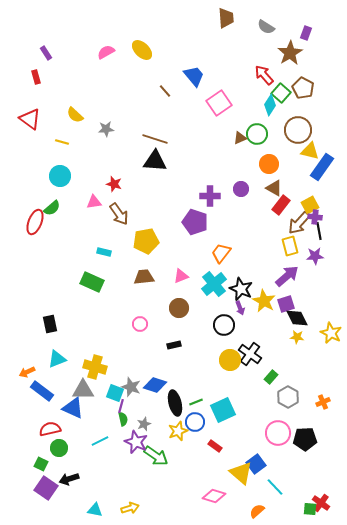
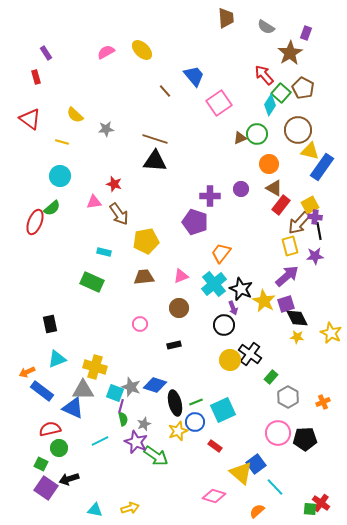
purple arrow at (240, 308): moved 7 px left
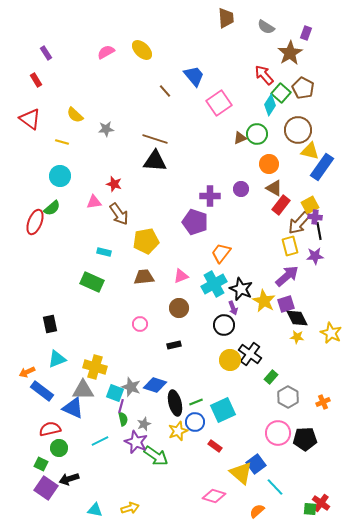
red rectangle at (36, 77): moved 3 px down; rotated 16 degrees counterclockwise
cyan cross at (214, 284): rotated 10 degrees clockwise
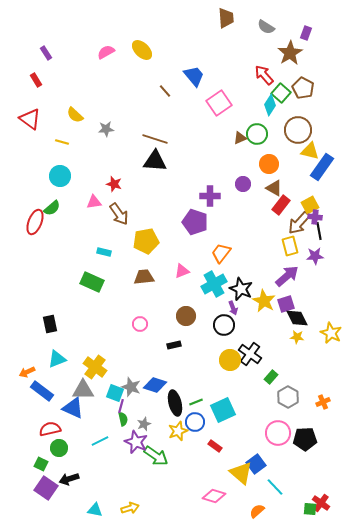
purple circle at (241, 189): moved 2 px right, 5 px up
pink triangle at (181, 276): moved 1 px right, 5 px up
brown circle at (179, 308): moved 7 px right, 8 px down
yellow cross at (95, 367): rotated 20 degrees clockwise
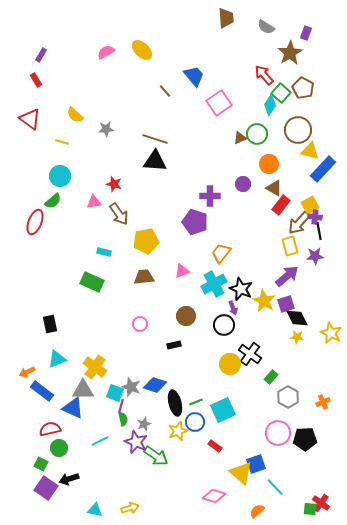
purple rectangle at (46, 53): moved 5 px left, 2 px down; rotated 64 degrees clockwise
blue rectangle at (322, 167): moved 1 px right, 2 px down; rotated 8 degrees clockwise
green semicircle at (52, 208): moved 1 px right, 7 px up
yellow circle at (230, 360): moved 4 px down
blue square at (256, 464): rotated 18 degrees clockwise
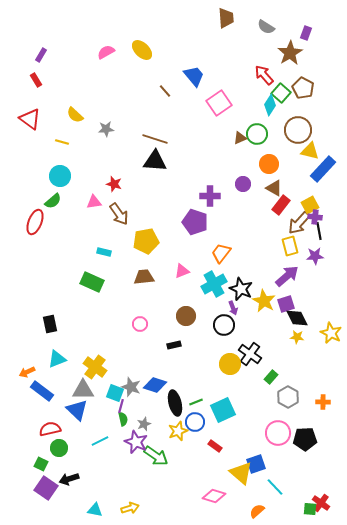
orange cross at (323, 402): rotated 24 degrees clockwise
blue triangle at (73, 408): moved 4 px right, 2 px down; rotated 20 degrees clockwise
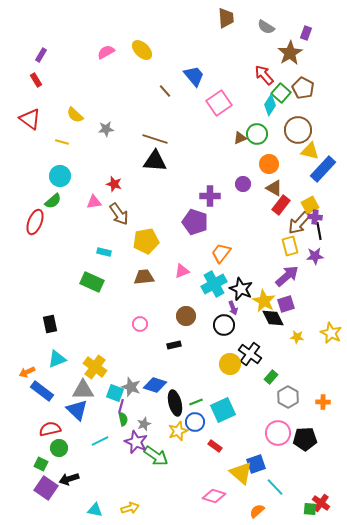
black diamond at (297, 318): moved 24 px left
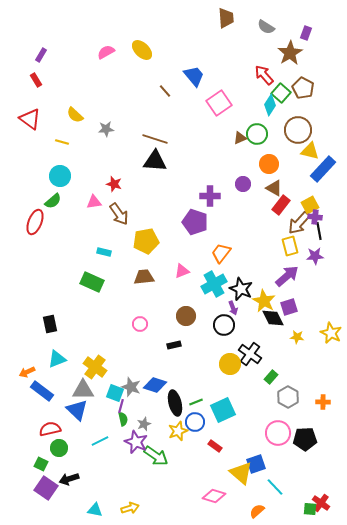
purple square at (286, 304): moved 3 px right, 3 px down
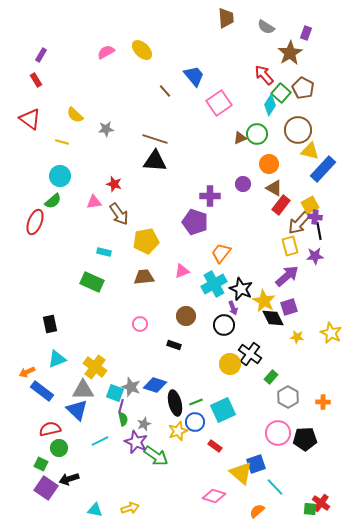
black rectangle at (174, 345): rotated 32 degrees clockwise
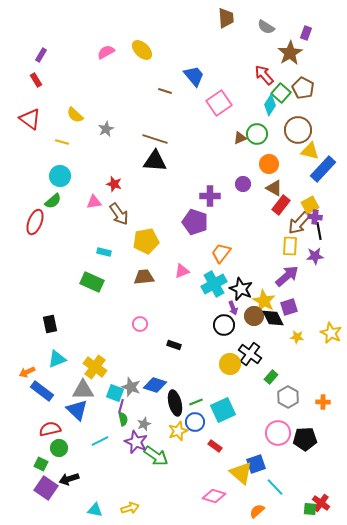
brown line at (165, 91): rotated 32 degrees counterclockwise
gray star at (106, 129): rotated 21 degrees counterclockwise
yellow rectangle at (290, 246): rotated 18 degrees clockwise
brown circle at (186, 316): moved 68 px right
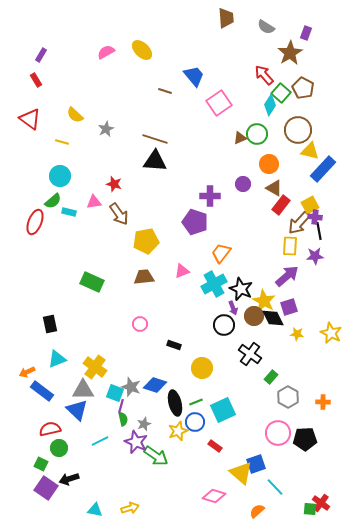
cyan rectangle at (104, 252): moved 35 px left, 40 px up
yellow star at (297, 337): moved 3 px up
yellow circle at (230, 364): moved 28 px left, 4 px down
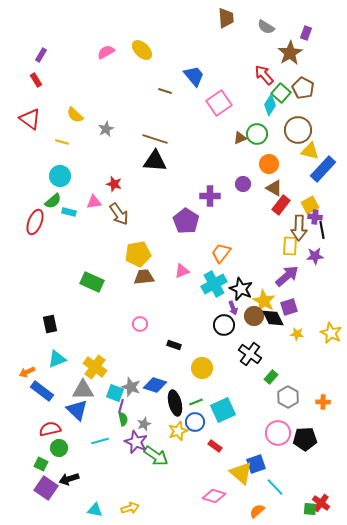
purple pentagon at (195, 222): moved 9 px left, 1 px up; rotated 15 degrees clockwise
brown arrow at (299, 223): moved 5 px down; rotated 40 degrees counterclockwise
black line at (319, 231): moved 3 px right, 1 px up
yellow pentagon at (146, 241): moved 8 px left, 13 px down
cyan line at (100, 441): rotated 12 degrees clockwise
